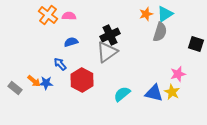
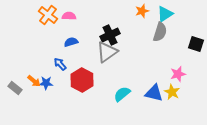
orange star: moved 4 px left, 3 px up
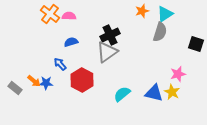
orange cross: moved 2 px right, 1 px up
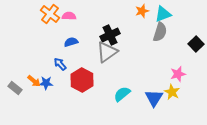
cyan triangle: moved 2 px left; rotated 12 degrees clockwise
black square: rotated 28 degrees clockwise
blue triangle: moved 5 px down; rotated 48 degrees clockwise
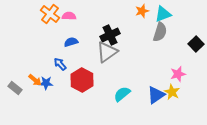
orange arrow: moved 1 px right, 1 px up
blue triangle: moved 2 px right, 3 px up; rotated 24 degrees clockwise
